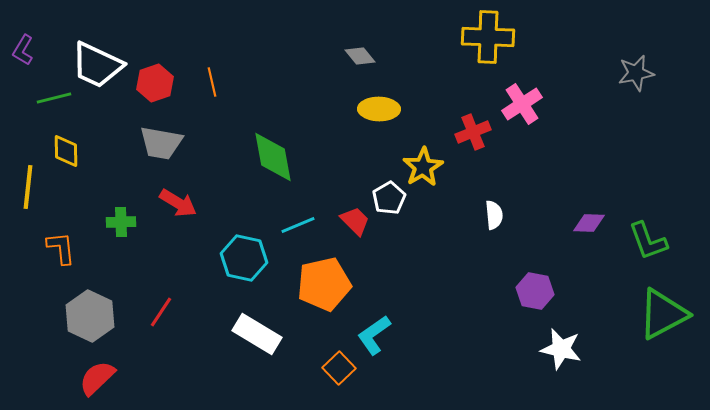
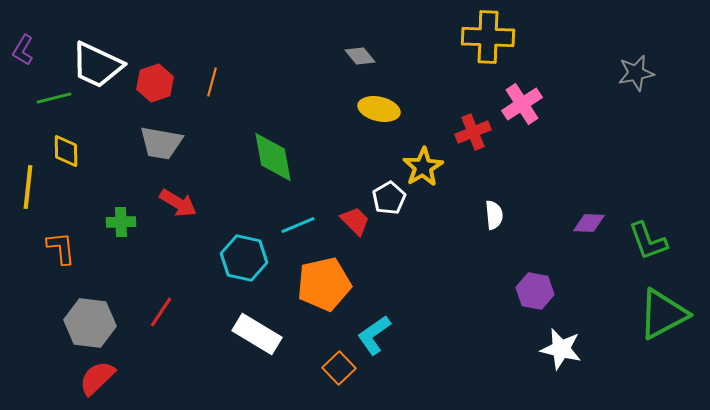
orange line: rotated 28 degrees clockwise
yellow ellipse: rotated 12 degrees clockwise
gray hexagon: moved 7 px down; rotated 18 degrees counterclockwise
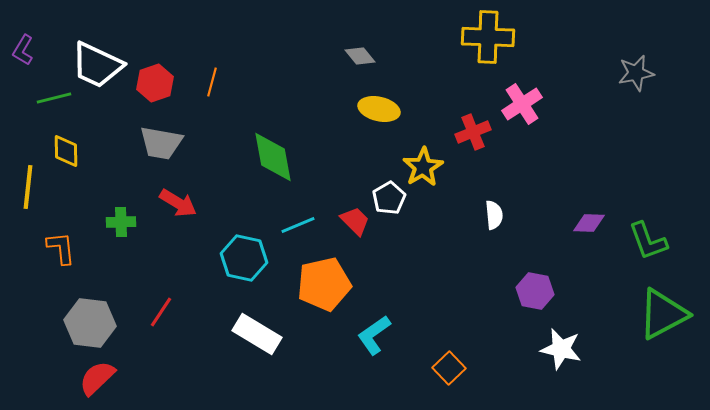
orange square: moved 110 px right
